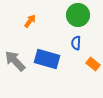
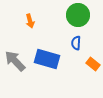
orange arrow: rotated 128 degrees clockwise
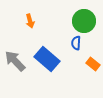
green circle: moved 6 px right, 6 px down
blue rectangle: rotated 25 degrees clockwise
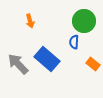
blue semicircle: moved 2 px left, 1 px up
gray arrow: moved 3 px right, 3 px down
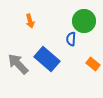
blue semicircle: moved 3 px left, 3 px up
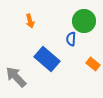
gray arrow: moved 2 px left, 13 px down
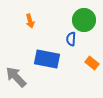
green circle: moved 1 px up
blue rectangle: rotated 30 degrees counterclockwise
orange rectangle: moved 1 px left, 1 px up
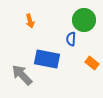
gray arrow: moved 6 px right, 2 px up
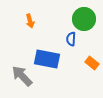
green circle: moved 1 px up
gray arrow: moved 1 px down
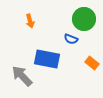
blue semicircle: rotated 72 degrees counterclockwise
